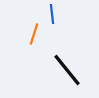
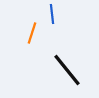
orange line: moved 2 px left, 1 px up
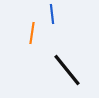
orange line: rotated 10 degrees counterclockwise
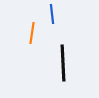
black line: moved 4 px left, 7 px up; rotated 36 degrees clockwise
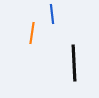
black line: moved 11 px right
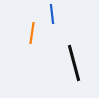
black line: rotated 12 degrees counterclockwise
